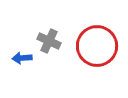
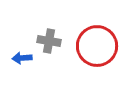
gray cross: rotated 15 degrees counterclockwise
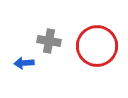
blue arrow: moved 2 px right, 5 px down
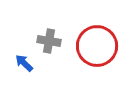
blue arrow: rotated 48 degrees clockwise
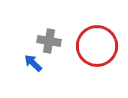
blue arrow: moved 9 px right
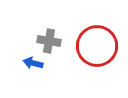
blue arrow: rotated 30 degrees counterclockwise
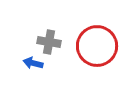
gray cross: moved 1 px down
